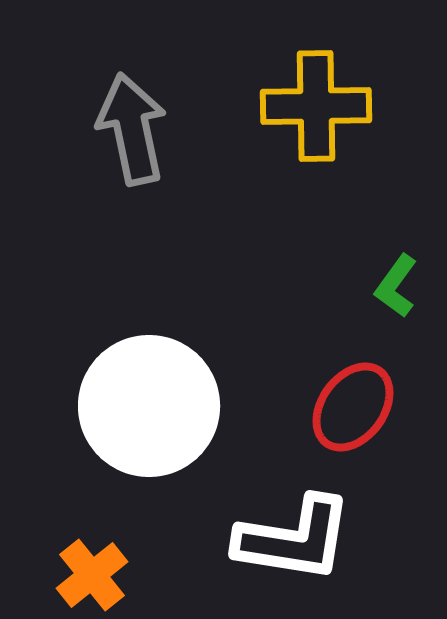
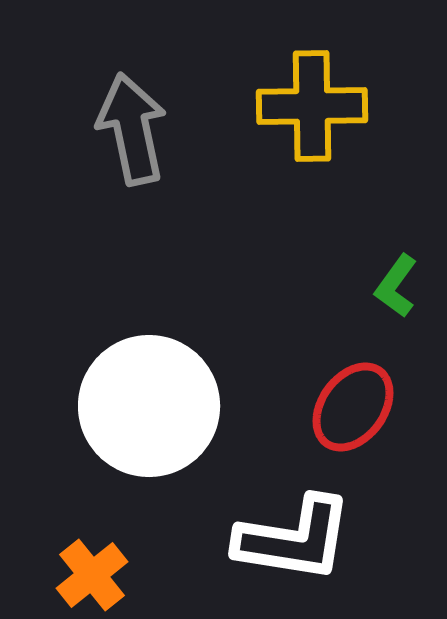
yellow cross: moved 4 px left
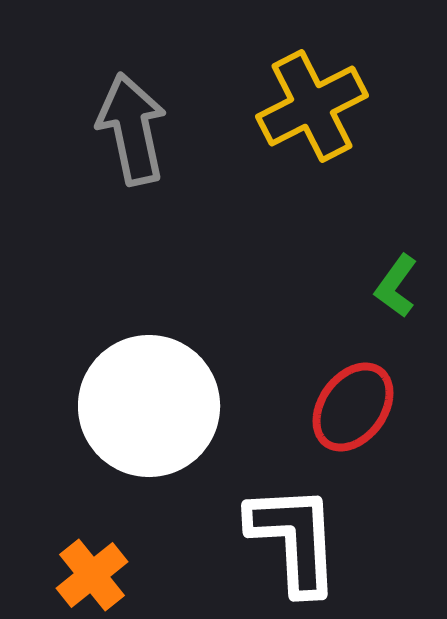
yellow cross: rotated 26 degrees counterclockwise
white L-shape: rotated 102 degrees counterclockwise
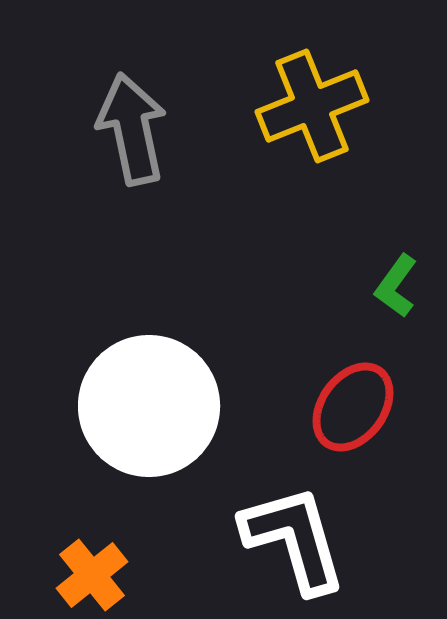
yellow cross: rotated 5 degrees clockwise
white L-shape: rotated 13 degrees counterclockwise
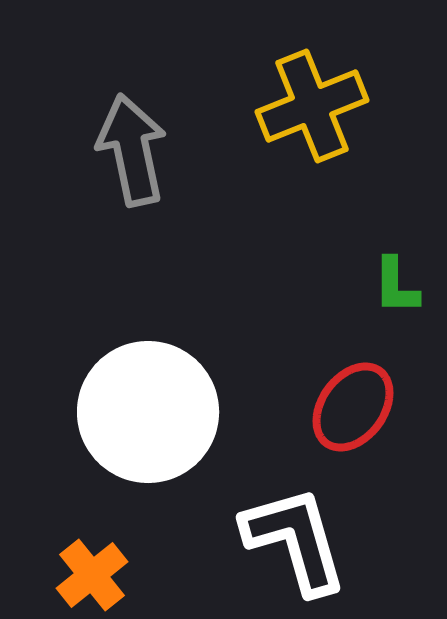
gray arrow: moved 21 px down
green L-shape: rotated 36 degrees counterclockwise
white circle: moved 1 px left, 6 px down
white L-shape: moved 1 px right, 1 px down
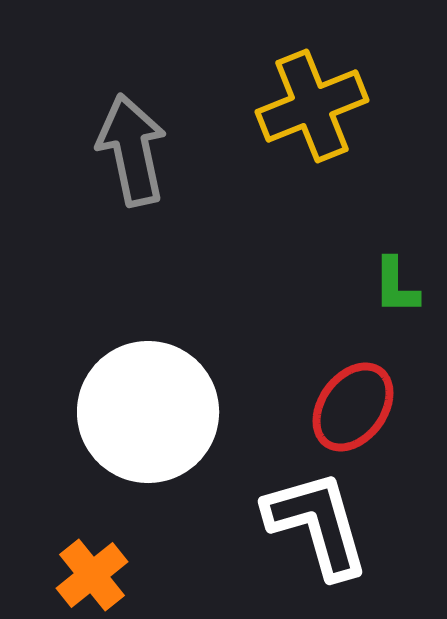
white L-shape: moved 22 px right, 16 px up
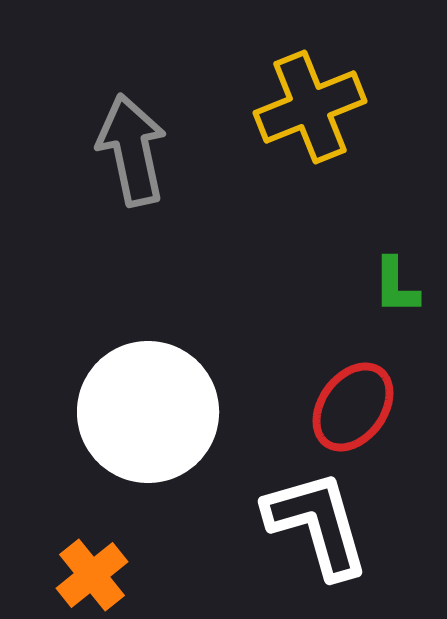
yellow cross: moved 2 px left, 1 px down
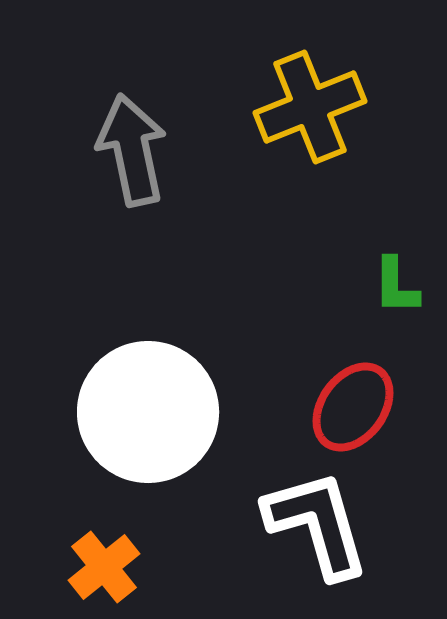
orange cross: moved 12 px right, 8 px up
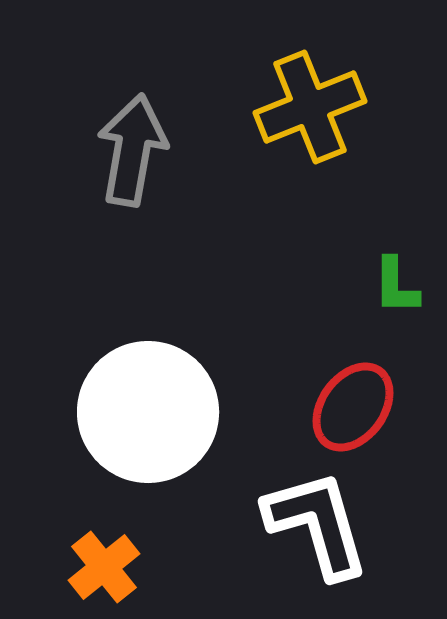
gray arrow: rotated 22 degrees clockwise
